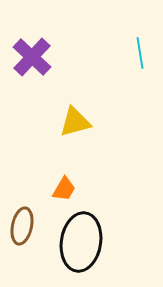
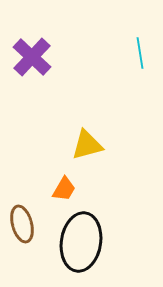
yellow triangle: moved 12 px right, 23 px down
brown ellipse: moved 2 px up; rotated 27 degrees counterclockwise
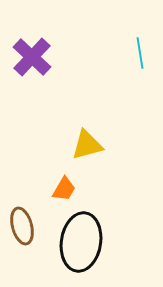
brown ellipse: moved 2 px down
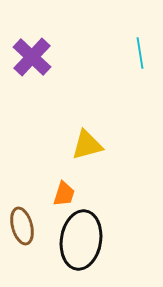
orange trapezoid: moved 5 px down; rotated 12 degrees counterclockwise
black ellipse: moved 2 px up
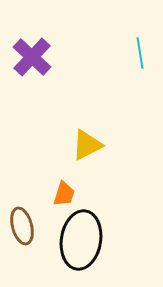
yellow triangle: rotated 12 degrees counterclockwise
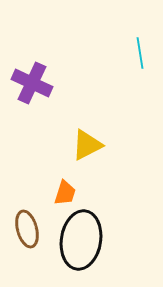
purple cross: moved 26 px down; rotated 18 degrees counterclockwise
orange trapezoid: moved 1 px right, 1 px up
brown ellipse: moved 5 px right, 3 px down
